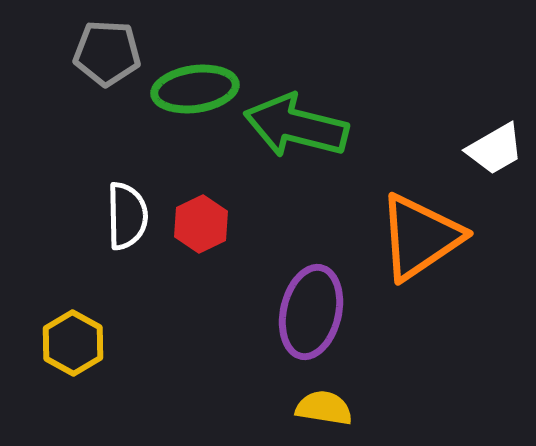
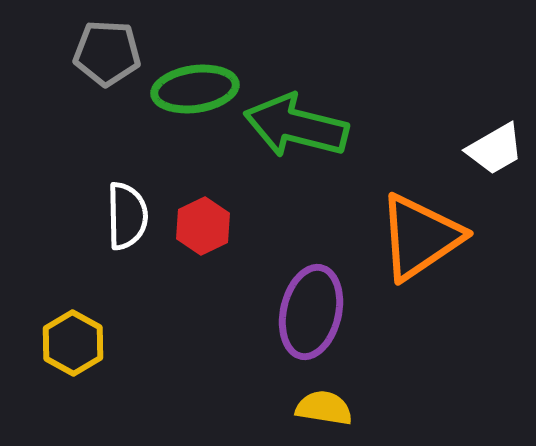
red hexagon: moved 2 px right, 2 px down
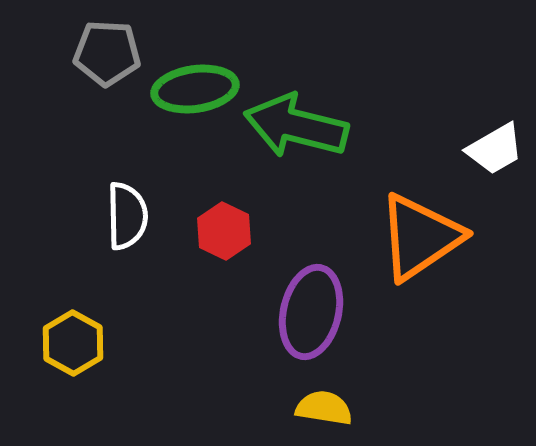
red hexagon: moved 21 px right, 5 px down; rotated 8 degrees counterclockwise
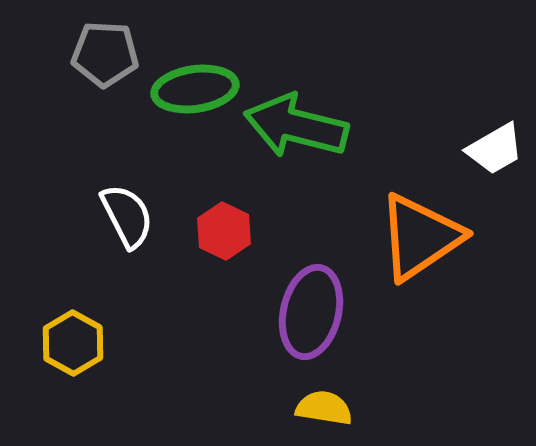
gray pentagon: moved 2 px left, 1 px down
white semicircle: rotated 26 degrees counterclockwise
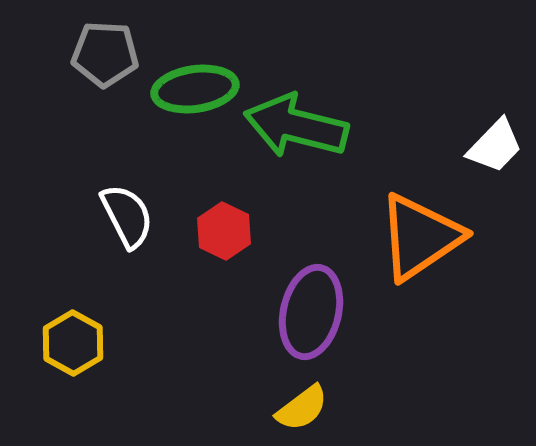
white trapezoid: moved 3 px up; rotated 16 degrees counterclockwise
yellow semicircle: moved 22 px left; rotated 134 degrees clockwise
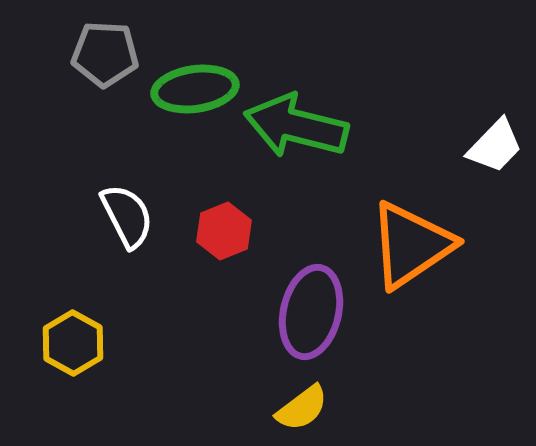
red hexagon: rotated 12 degrees clockwise
orange triangle: moved 9 px left, 8 px down
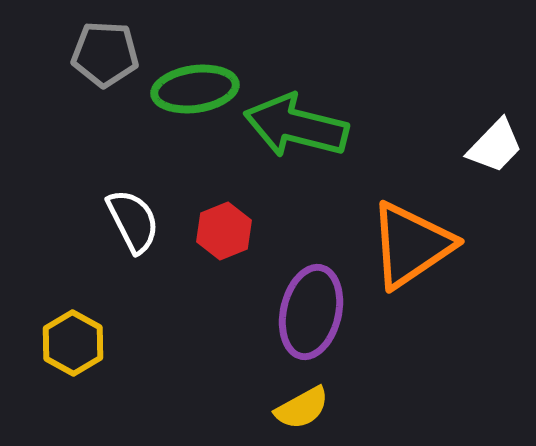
white semicircle: moved 6 px right, 5 px down
yellow semicircle: rotated 8 degrees clockwise
